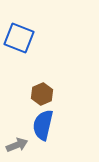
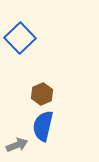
blue square: moved 1 px right; rotated 24 degrees clockwise
blue semicircle: moved 1 px down
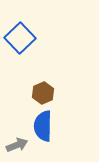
brown hexagon: moved 1 px right, 1 px up
blue semicircle: rotated 12 degrees counterclockwise
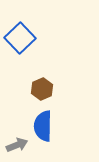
brown hexagon: moved 1 px left, 4 px up
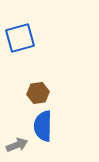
blue square: rotated 28 degrees clockwise
brown hexagon: moved 4 px left, 4 px down; rotated 15 degrees clockwise
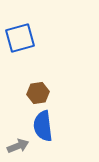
blue semicircle: rotated 8 degrees counterclockwise
gray arrow: moved 1 px right, 1 px down
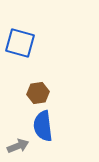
blue square: moved 5 px down; rotated 32 degrees clockwise
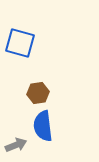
gray arrow: moved 2 px left, 1 px up
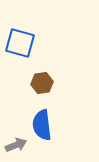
brown hexagon: moved 4 px right, 10 px up
blue semicircle: moved 1 px left, 1 px up
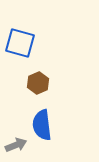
brown hexagon: moved 4 px left; rotated 15 degrees counterclockwise
